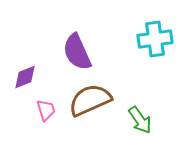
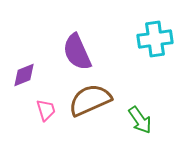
purple diamond: moved 1 px left, 2 px up
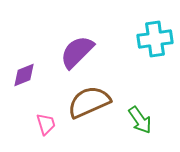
purple semicircle: rotated 69 degrees clockwise
brown semicircle: moved 1 px left, 2 px down
pink trapezoid: moved 14 px down
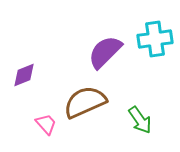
purple semicircle: moved 28 px right
brown semicircle: moved 4 px left
pink trapezoid: rotated 25 degrees counterclockwise
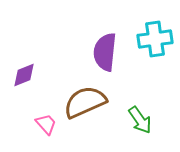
purple semicircle: rotated 39 degrees counterclockwise
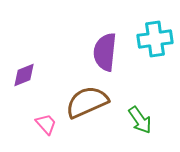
brown semicircle: moved 2 px right
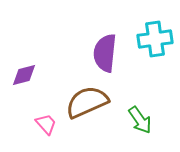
purple semicircle: moved 1 px down
purple diamond: rotated 8 degrees clockwise
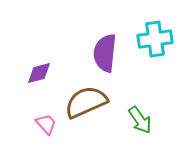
purple diamond: moved 15 px right, 2 px up
brown semicircle: moved 1 px left
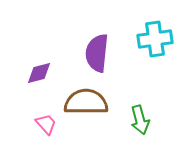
purple semicircle: moved 8 px left
brown semicircle: rotated 24 degrees clockwise
green arrow: rotated 20 degrees clockwise
